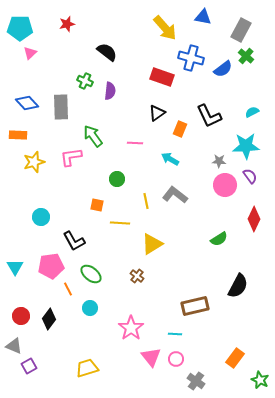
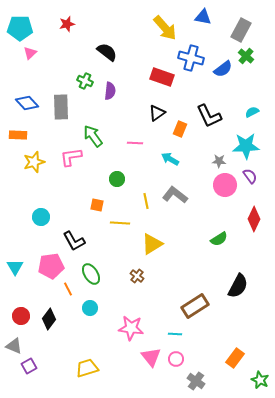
green ellipse at (91, 274): rotated 20 degrees clockwise
brown rectangle at (195, 306): rotated 20 degrees counterclockwise
pink star at (131, 328): rotated 30 degrees counterclockwise
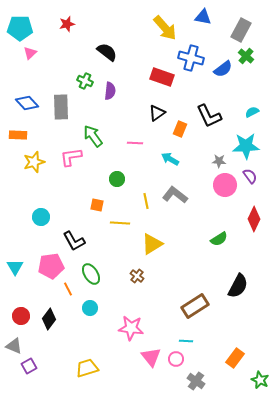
cyan line at (175, 334): moved 11 px right, 7 px down
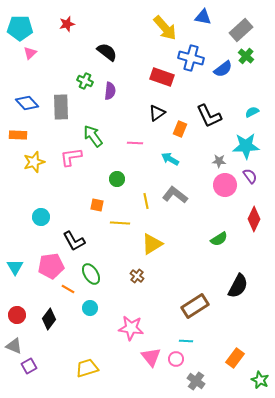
gray rectangle at (241, 30): rotated 20 degrees clockwise
orange line at (68, 289): rotated 32 degrees counterclockwise
red circle at (21, 316): moved 4 px left, 1 px up
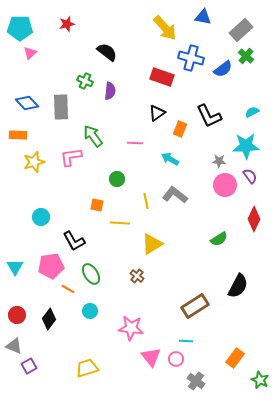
cyan circle at (90, 308): moved 3 px down
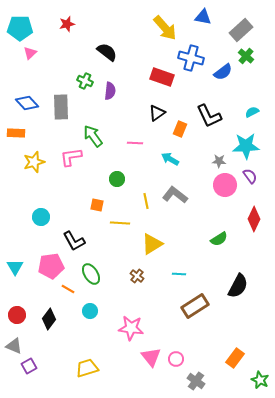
blue semicircle at (223, 69): moved 3 px down
orange rectangle at (18, 135): moved 2 px left, 2 px up
cyan line at (186, 341): moved 7 px left, 67 px up
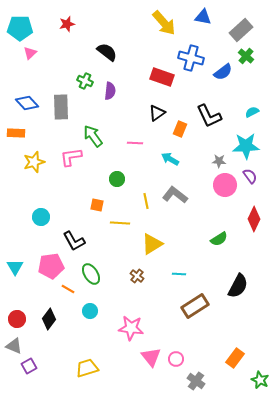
yellow arrow at (165, 28): moved 1 px left, 5 px up
red circle at (17, 315): moved 4 px down
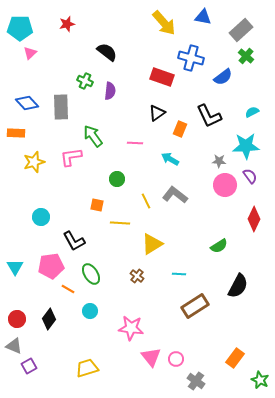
blue semicircle at (223, 72): moved 5 px down
yellow line at (146, 201): rotated 14 degrees counterclockwise
green semicircle at (219, 239): moved 7 px down
